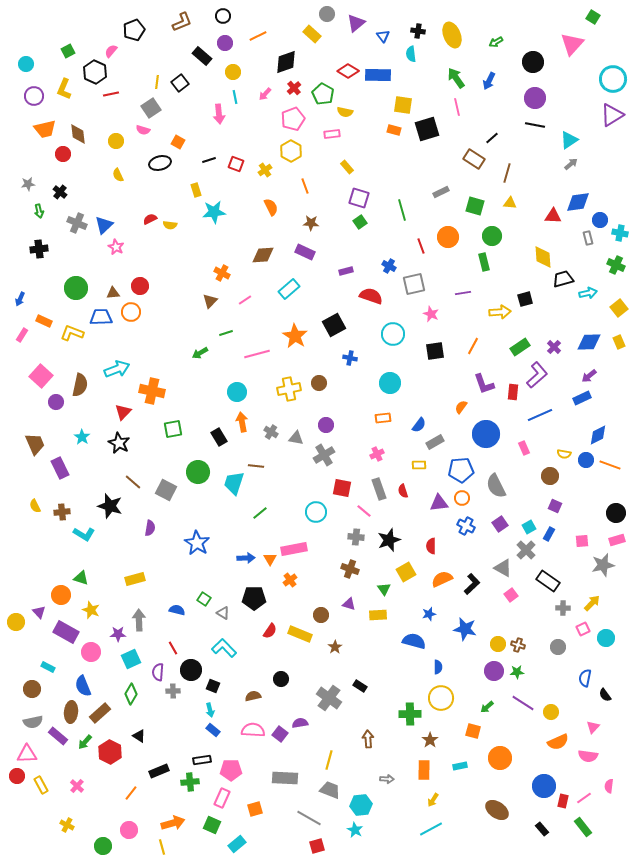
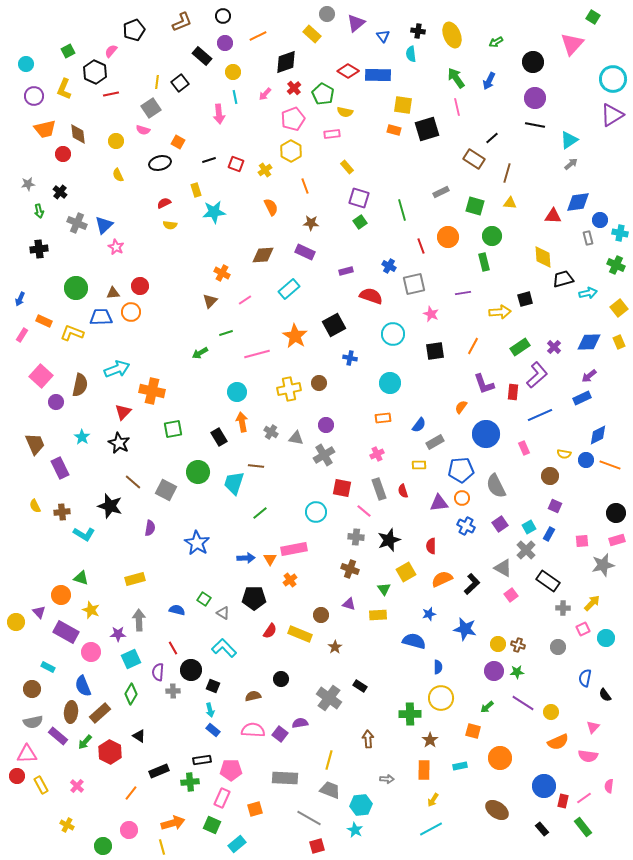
red semicircle at (150, 219): moved 14 px right, 16 px up
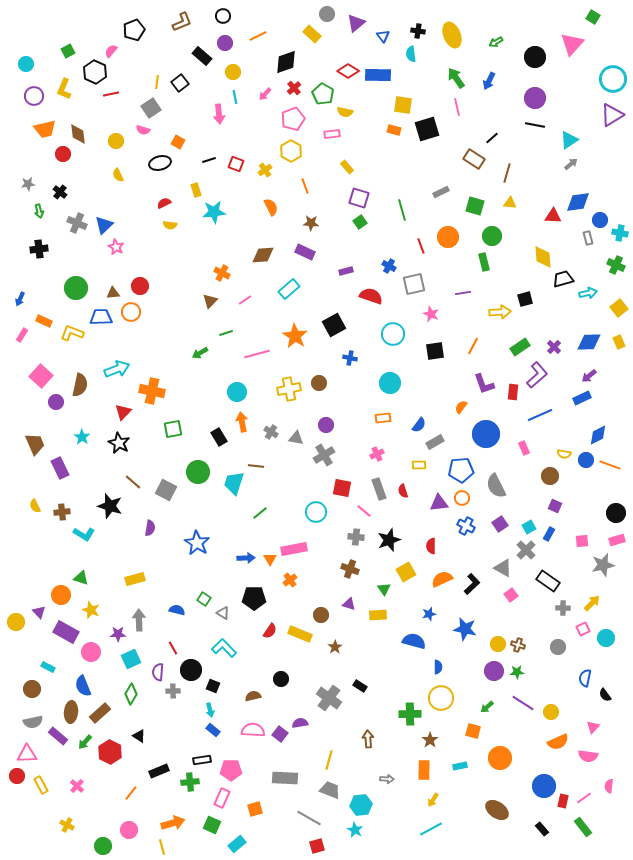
black circle at (533, 62): moved 2 px right, 5 px up
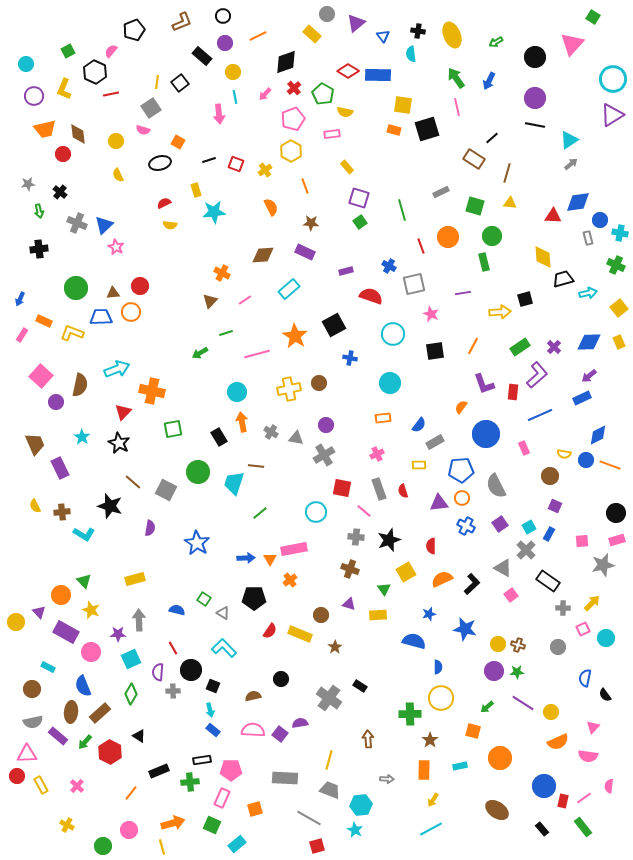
green triangle at (81, 578): moved 3 px right, 3 px down; rotated 28 degrees clockwise
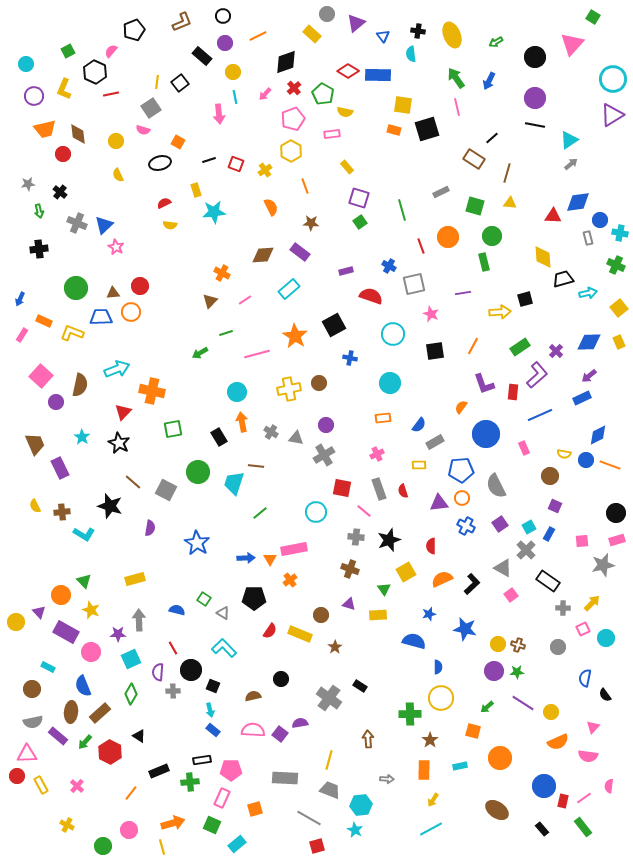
purple rectangle at (305, 252): moved 5 px left; rotated 12 degrees clockwise
purple cross at (554, 347): moved 2 px right, 4 px down
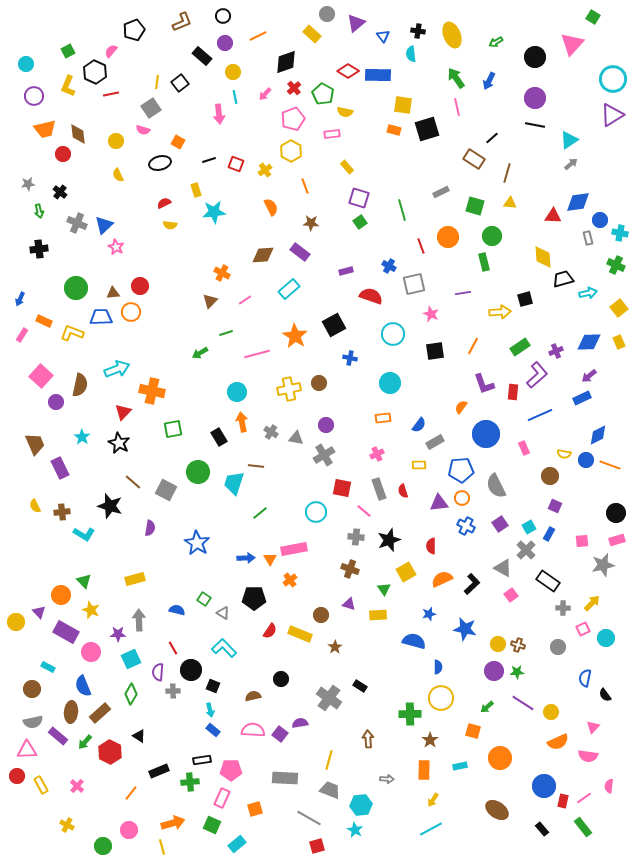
yellow L-shape at (64, 89): moved 4 px right, 3 px up
purple cross at (556, 351): rotated 24 degrees clockwise
pink triangle at (27, 754): moved 4 px up
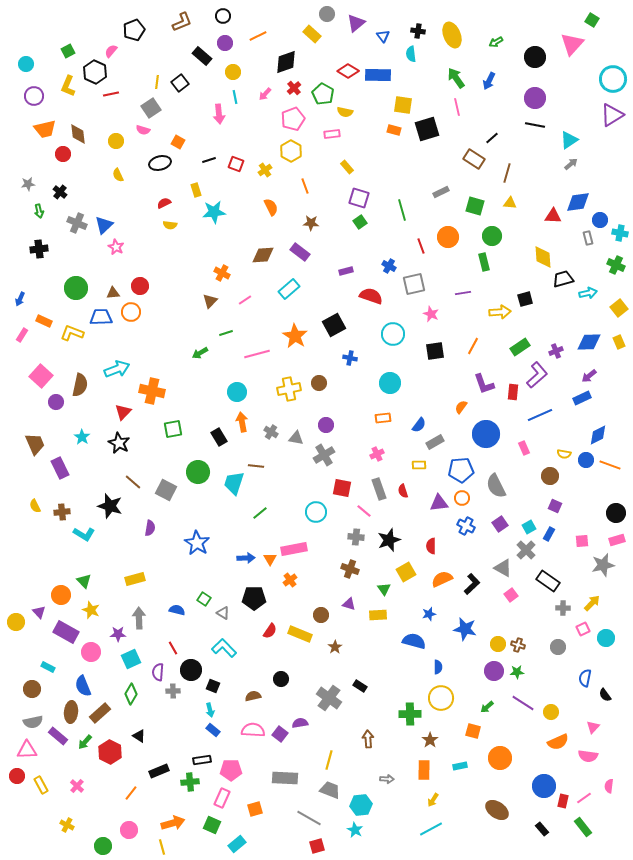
green square at (593, 17): moved 1 px left, 3 px down
gray arrow at (139, 620): moved 2 px up
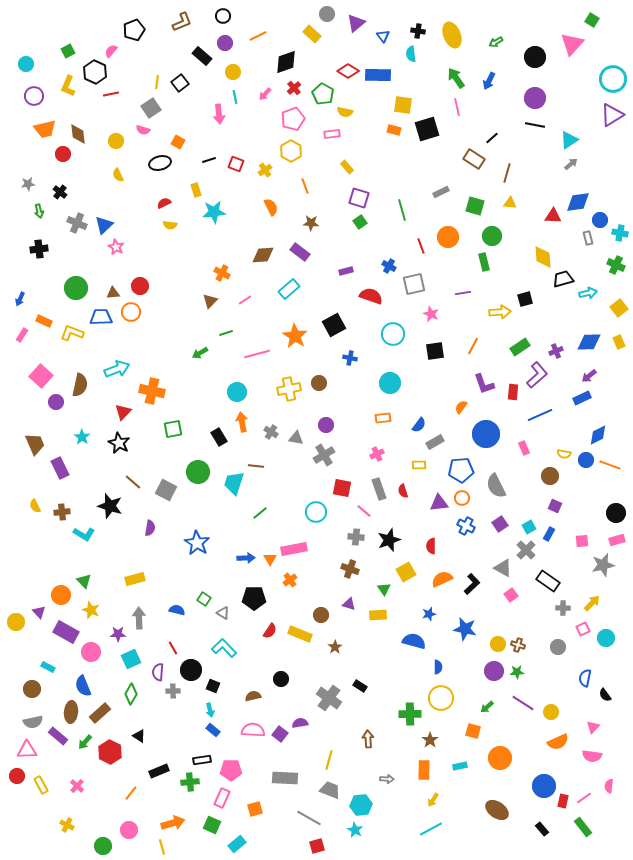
pink semicircle at (588, 756): moved 4 px right
